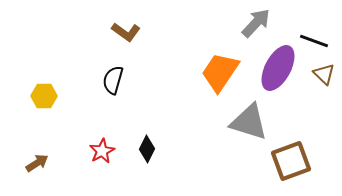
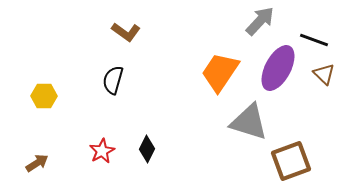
gray arrow: moved 4 px right, 2 px up
black line: moved 1 px up
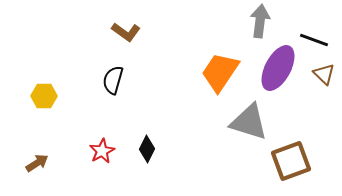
gray arrow: rotated 36 degrees counterclockwise
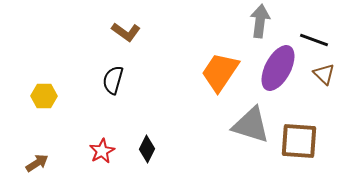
gray triangle: moved 2 px right, 3 px down
brown square: moved 8 px right, 20 px up; rotated 24 degrees clockwise
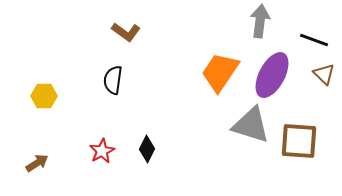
purple ellipse: moved 6 px left, 7 px down
black semicircle: rotated 8 degrees counterclockwise
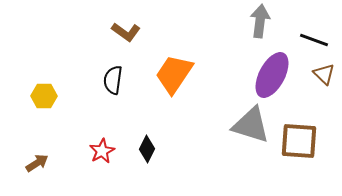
orange trapezoid: moved 46 px left, 2 px down
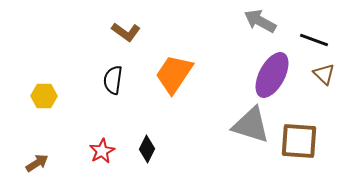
gray arrow: rotated 68 degrees counterclockwise
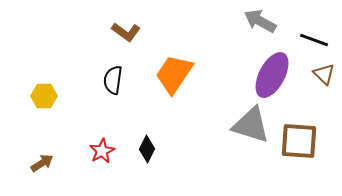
brown arrow: moved 5 px right
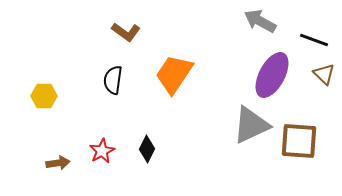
gray triangle: rotated 42 degrees counterclockwise
brown arrow: moved 16 px right; rotated 25 degrees clockwise
